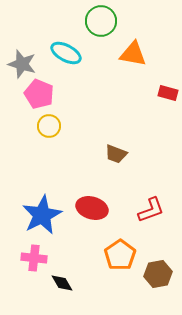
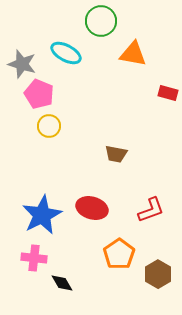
brown trapezoid: rotated 10 degrees counterclockwise
orange pentagon: moved 1 px left, 1 px up
brown hexagon: rotated 20 degrees counterclockwise
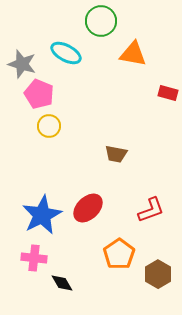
red ellipse: moved 4 px left; rotated 60 degrees counterclockwise
